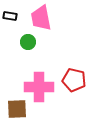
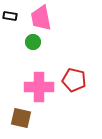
green circle: moved 5 px right
brown square: moved 4 px right, 9 px down; rotated 15 degrees clockwise
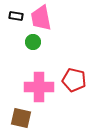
black rectangle: moved 6 px right
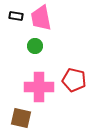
green circle: moved 2 px right, 4 px down
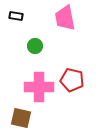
pink trapezoid: moved 24 px right
red pentagon: moved 2 px left
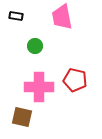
pink trapezoid: moved 3 px left, 1 px up
red pentagon: moved 3 px right
brown square: moved 1 px right, 1 px up
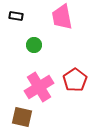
green circle: moved 1 px left, 1 px up
red pentagon: rotated 25 degrees clockwise
pink cross: rotated 32 degrees counterclockwise
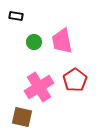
pink trapezoid: moved 24 px down
green circle: moved 3 px up
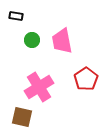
green circle: moved 2 px left, 2 px up
red pentagon: moved 11 px right, 1 px up
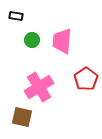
pink trapezoid: rotated 16 degrees clockwise
